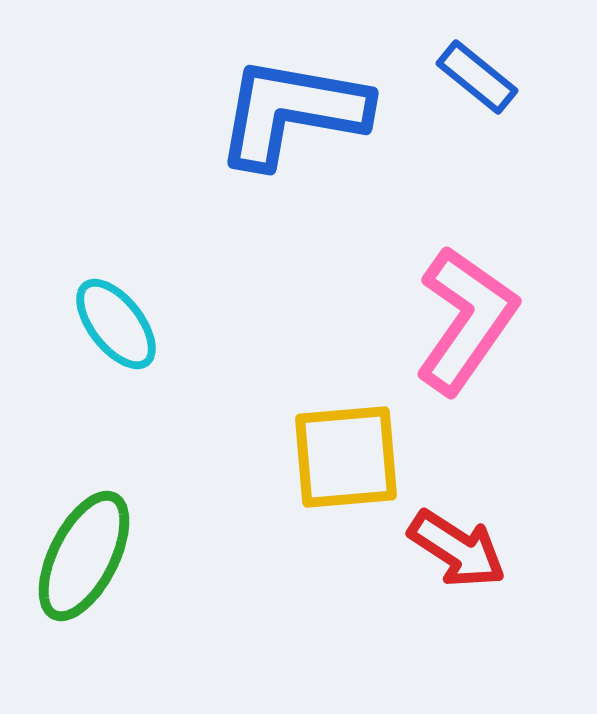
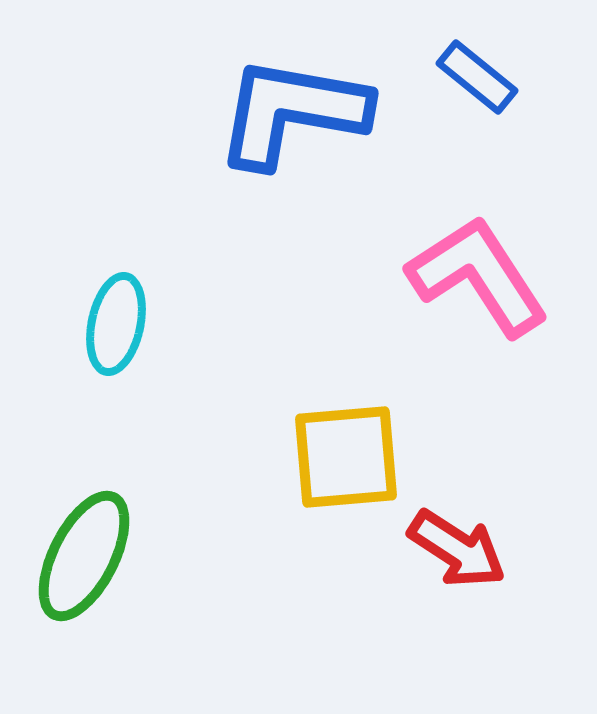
pink L-shape: moved 12 px right, 44 px up; rotated 68 degrees counterclockwise
cyan ellipse: rotated 50 degrees clockwise
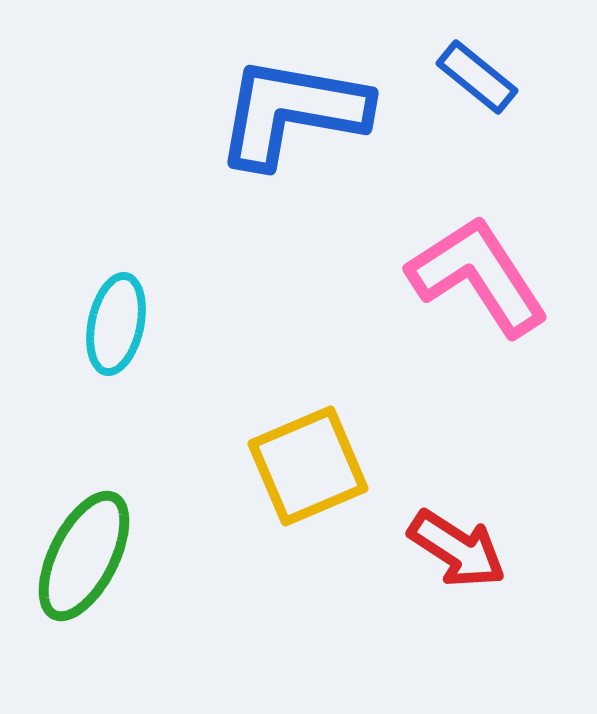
yellow square: moved 38 px left, 9 px down; rotated 18 degrees counterclockwise
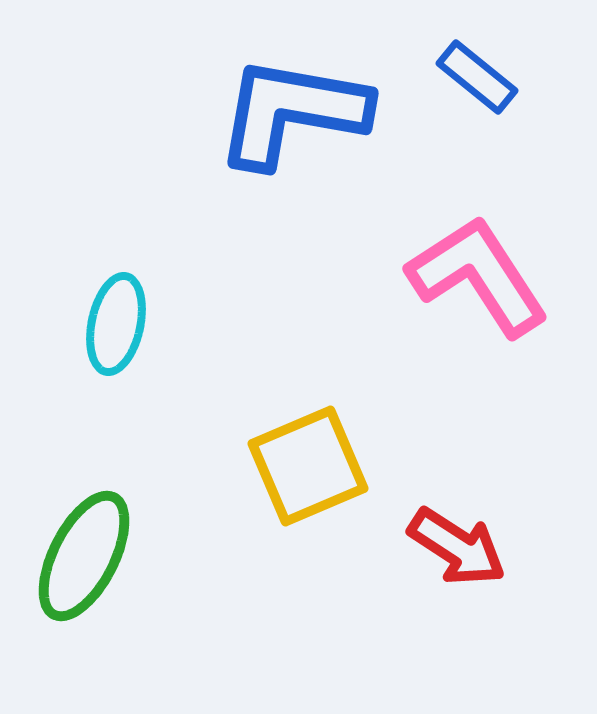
red arrow: moved 2 px up
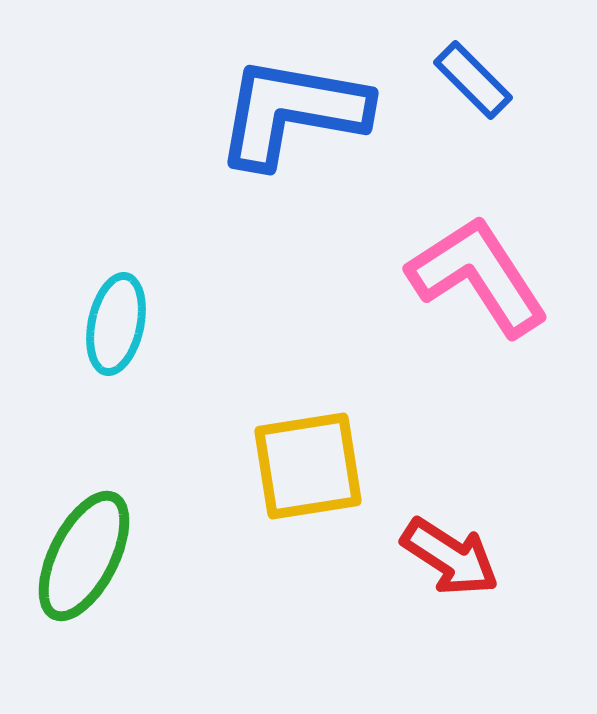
blue rectangle: moved 4 px left, 3 px down; rotated 6 degrees clockwise
yellow square: rotated 14 degrees clockwise
red arrow: moved 7 px left, 10 px down
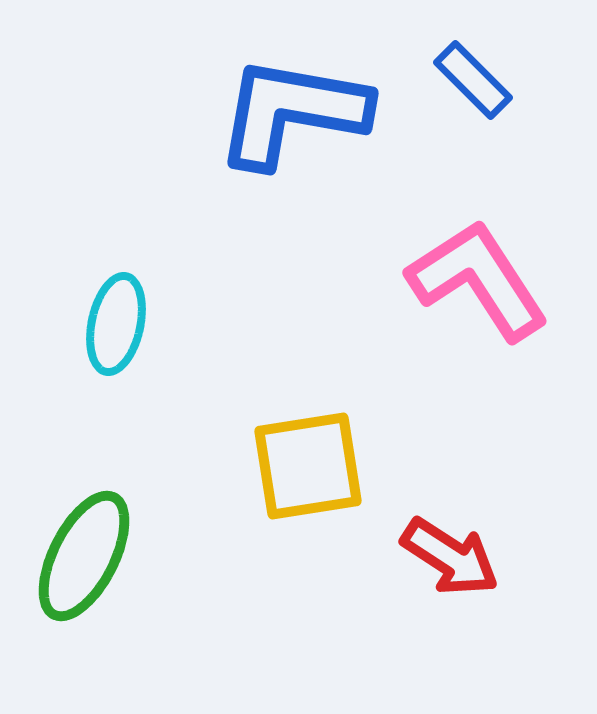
pink L-shape: moved 4 px down
